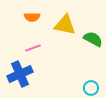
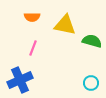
green semicircle: moved 1 px left, 2 px down; rotated 12 degrees counterclockwise
pink line: rotated 49 degrees counterclockwise
blue cross: moved 6 px down
cyan circle: moved 5 px up
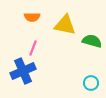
blue cross: moved 3 px right, 9 px up
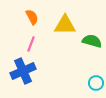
orange semicircle: rotated 119 degrees counterclockwise
yellow triangle: rotated 10 degrees counterclockwise
pink line: moved 2 px left, 4 px up
cyan circle: moved 5 px right
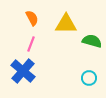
orange semicircle: moved 1 px down
yellow triangle: moved 1 px right, 1 px up
blue cross: rotated 25 degrees counterclockwise
cyan circle: moved 7 px left, 5 px up
